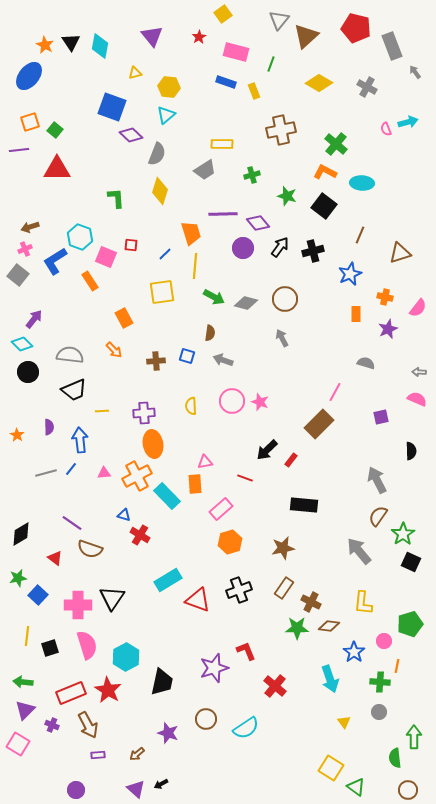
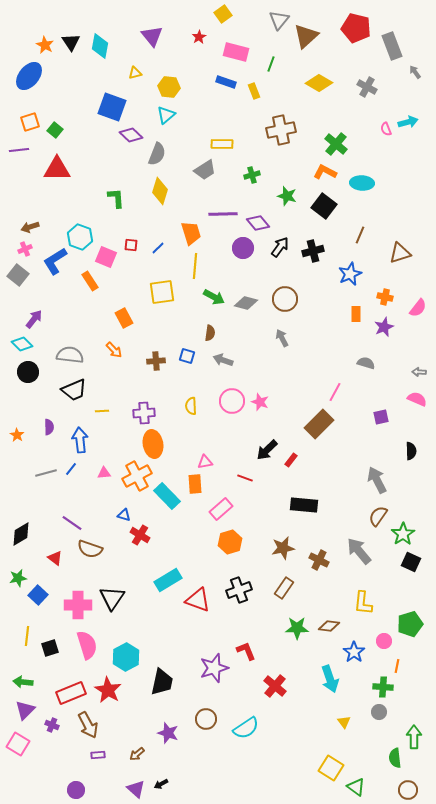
blue line at (165, 254): moved 7 px left, 6 px up
purple star at (388, 329): moved 4 px left, 2 px up
brown cross at (311, 602): moved 8 px right, 42 px up
green cross at (380, 682): moved 3 px right, 5 px down
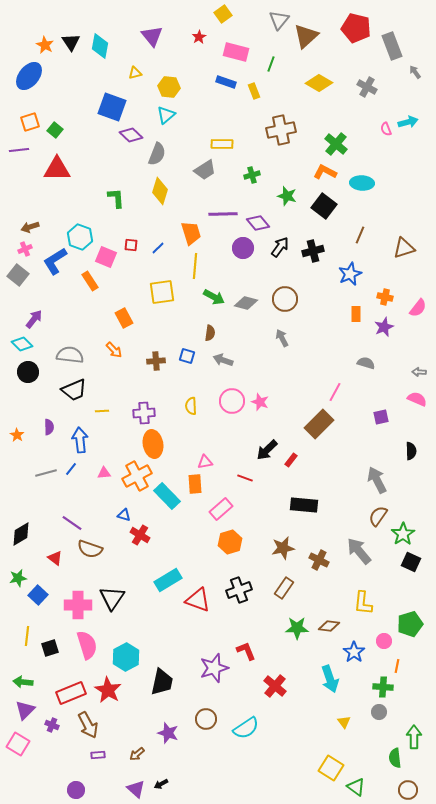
brown triangle at (400, 253): moved 4 px right, 5 px up
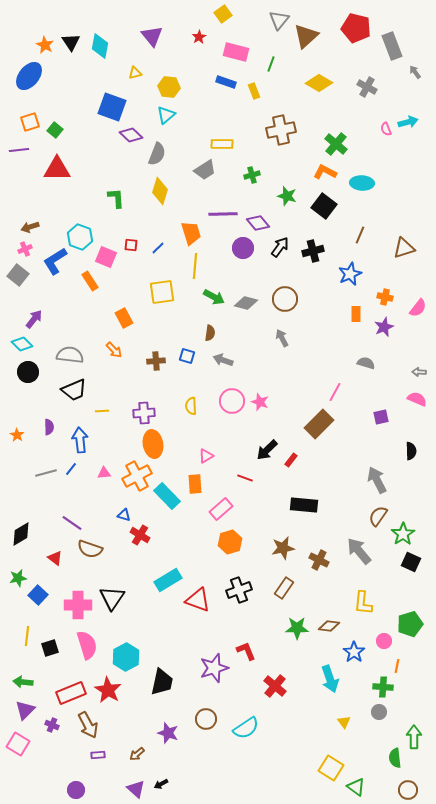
pink triangle at (205, 462): moved 1 px right, 6 px up; rotated 21 degrees counterclockwise
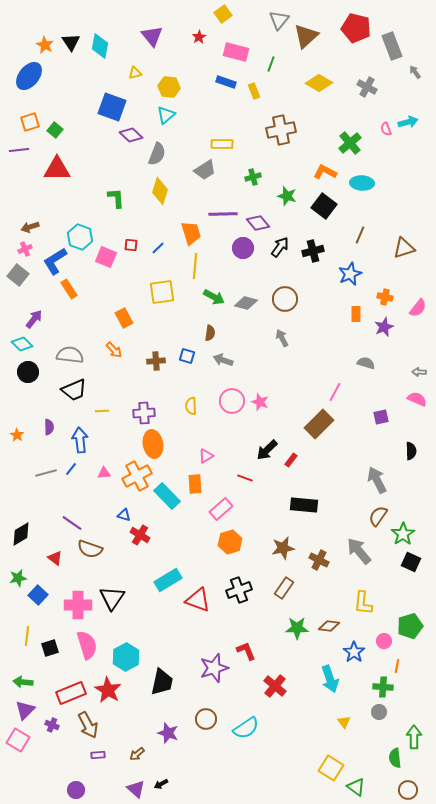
green cross at (336, 144): moved 14 px right, 1 px up; rotated 10 degrees clockwise
green cross at (252, 175): moved 1 px right, 2 px down
orange rectangle at (90, 281): moved 21 px left, 8 px down
green pentagon at (410, 624): moved 2 px down
pink square at (18, 744): moved 4 px up
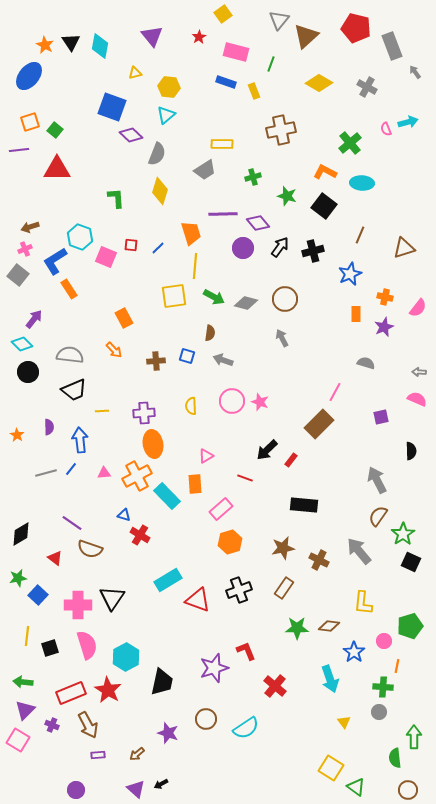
yellow square at (162, 292): moved 12 px right, 4 px down
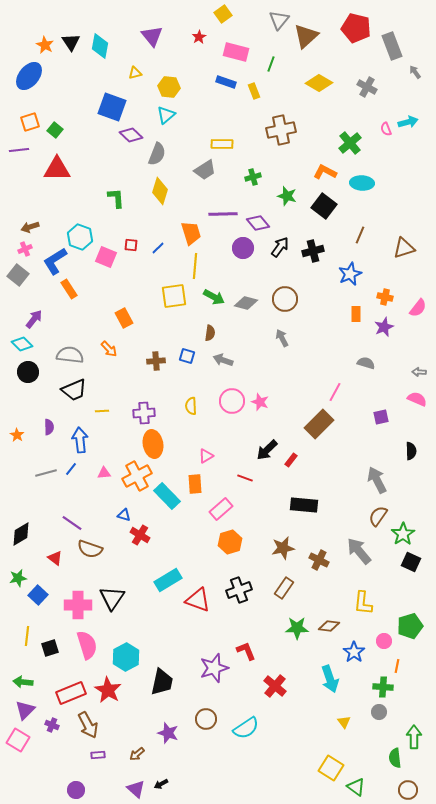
orange arrow at (114, 350): moved 5 px left, 1 px up
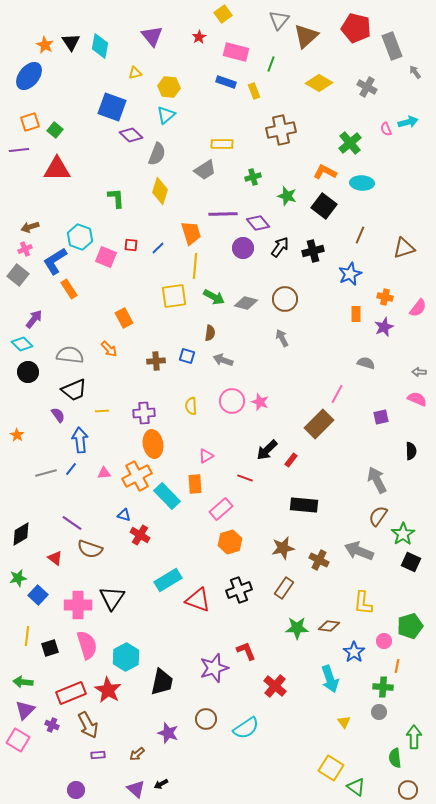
pink line at (335, 392): moved 2 px right, 2 px down
purple semicircle at (49, 427): moved 9 px right, 12 px up; rotated 35 degrees counterclockwise
gray arrow at (359, 551): rotated 28 degrees counterclockwise
